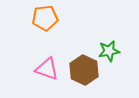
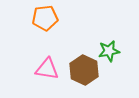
pink triangle: rotated 10 degrees counterclockwise
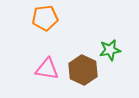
green star: moved 1 px right, 1 px up
brown hexagon: moved 1 px left
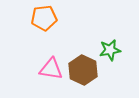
orange pentagon: moved 1 px left
pink triangle: moved 4 px right
